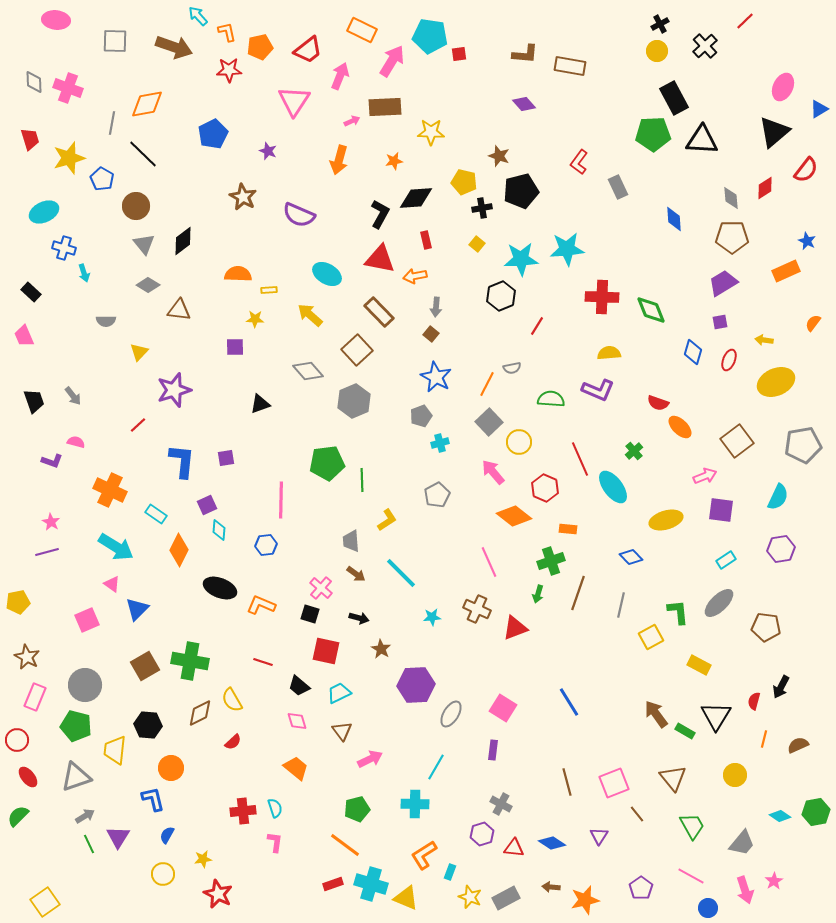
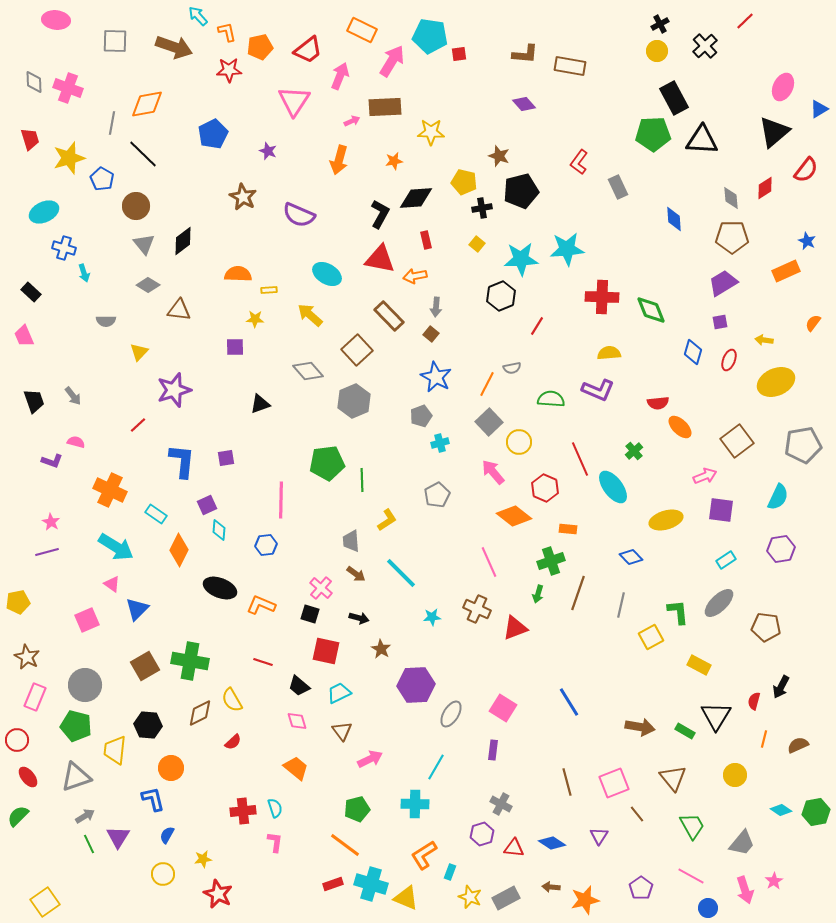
brown rectangle at (379, 312): moved 10 px right, 4 px down
red semicircle at (658, 403): rotated 25 degrees counterclockwise
brown arrow at (656, 714): moved 16 px left, 13 px down; rotated 136 degrees clockwise
cyan diamond at (780, 816): moved 1 px right, 6 px up
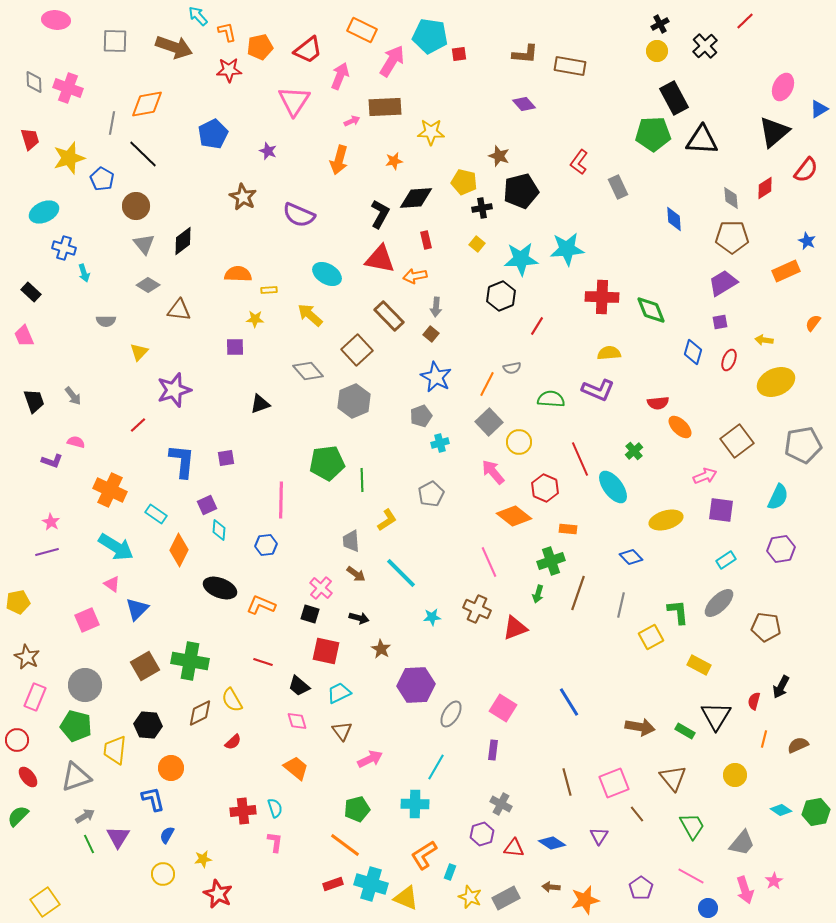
gray pentagon at (437, 495): moved 6 px left, 1 px up
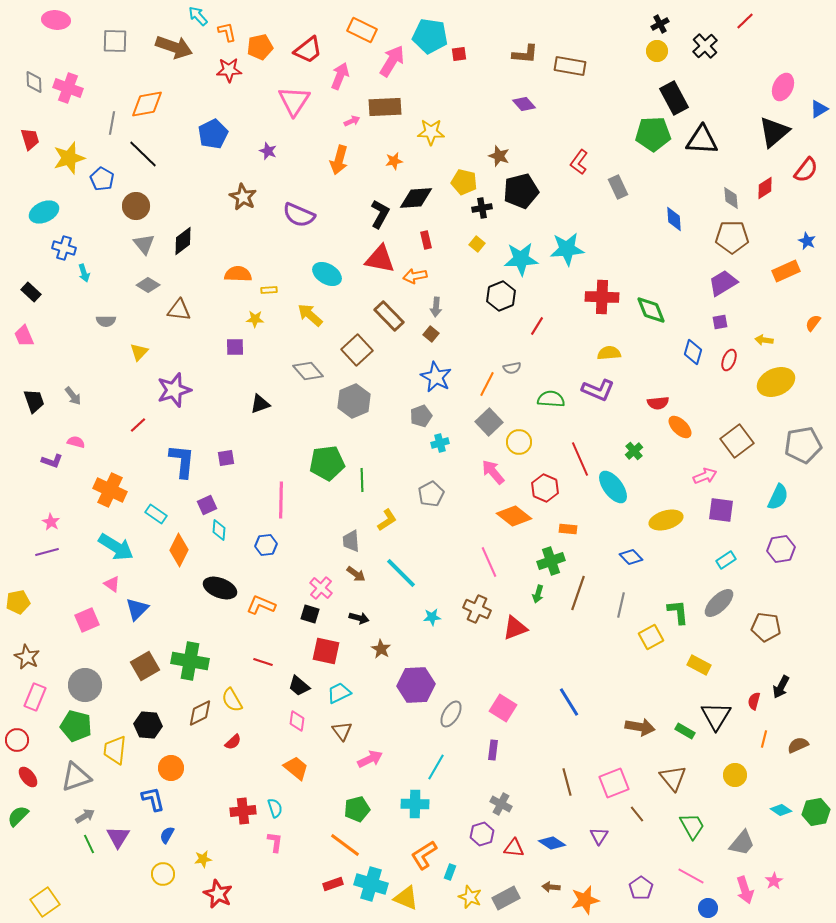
pink diamond at (297, 721): rotated 25 degrees clockwise
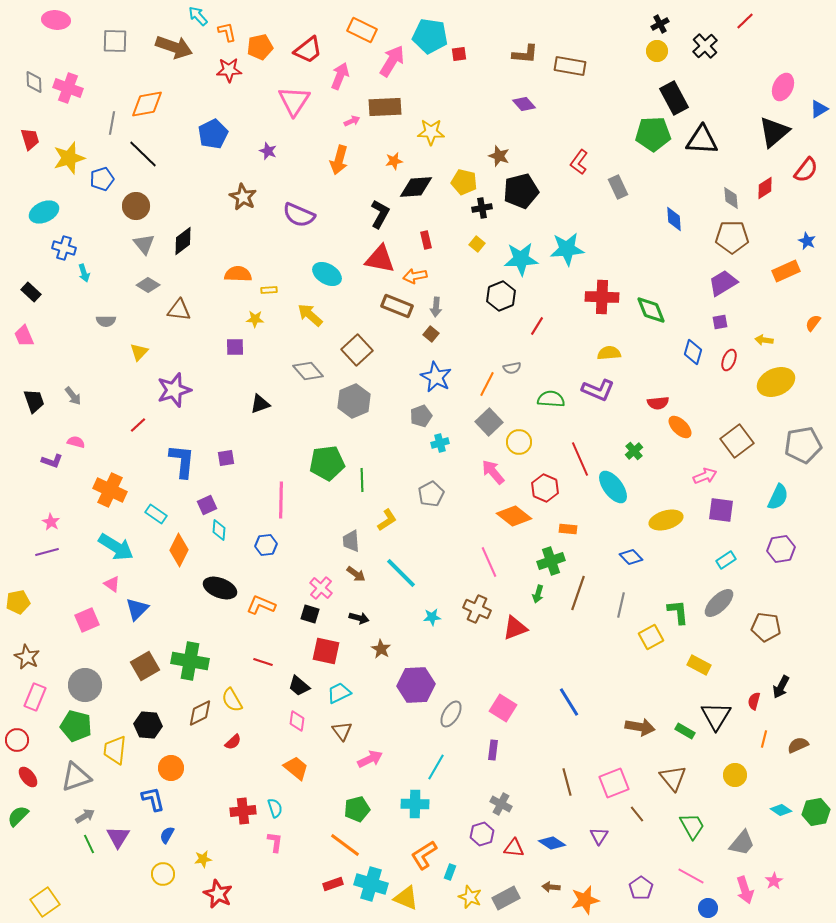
blue pentagon at (102, 179): rotated 25 degrees clockwise
black diamond at (416, 198): moved 11 px up
brown rectangle at (389, 316): moved 8 px right, 10 px up; rotated 24 degrees counterclockwise
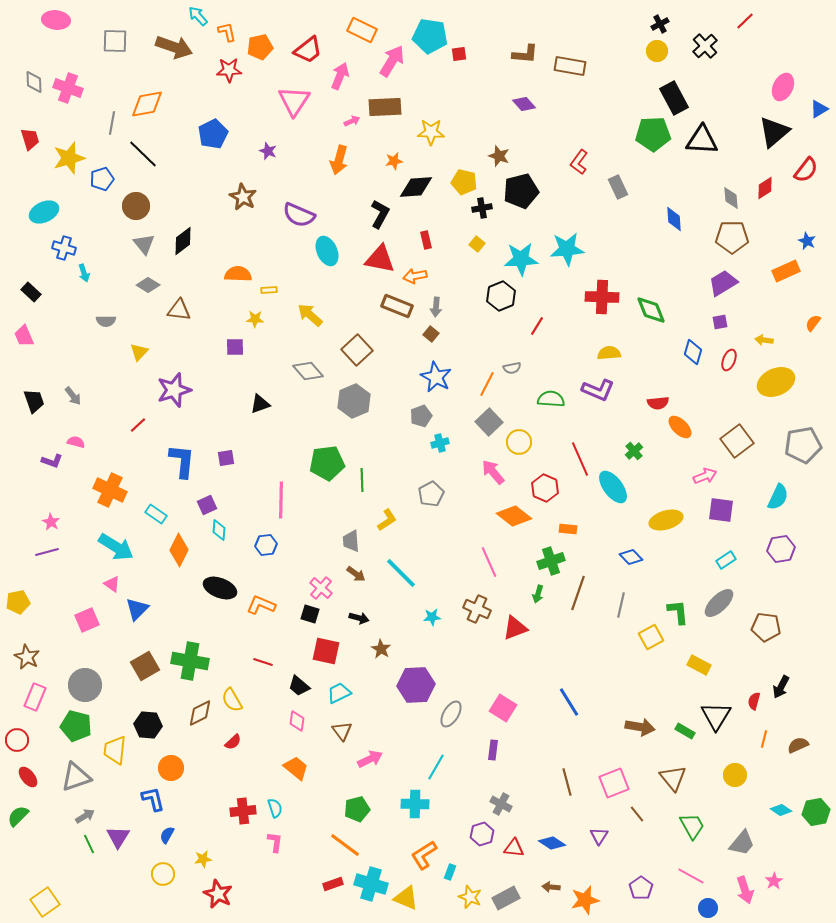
cyan ellipse at (327, 274): moved 23 px up; rotated 36 degrees clockwise
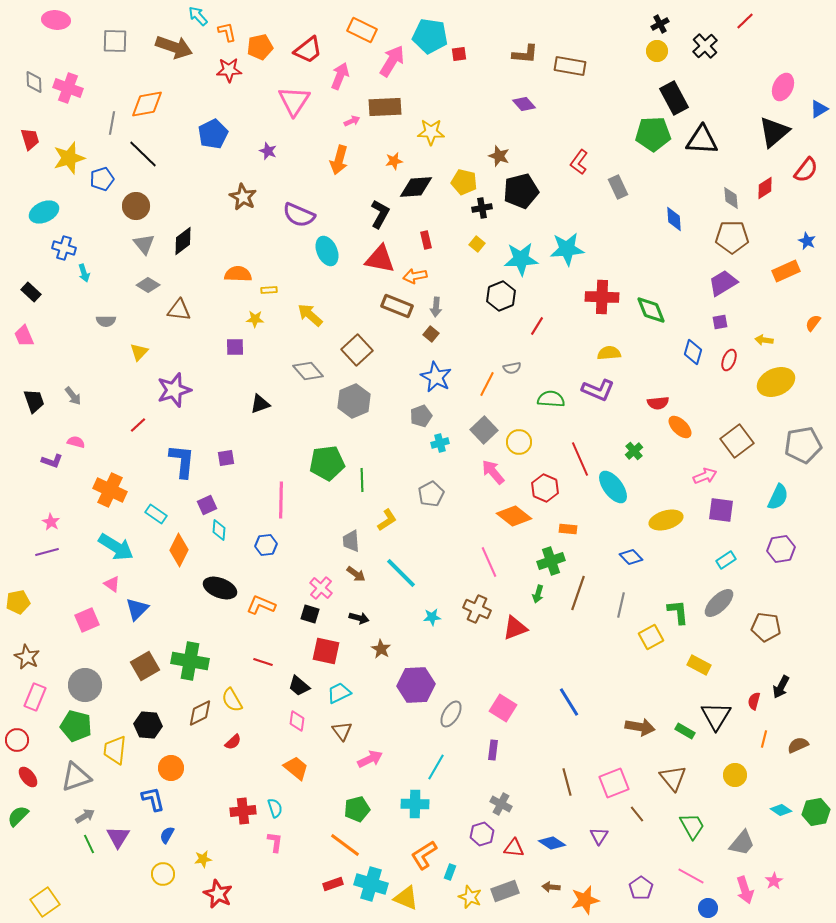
gray square at (489, 422): moved 5 px left, 8 px down
gray rectangle at (506, 898): moved 1 px left, 7 px up; rotated 8 degrees clockwise
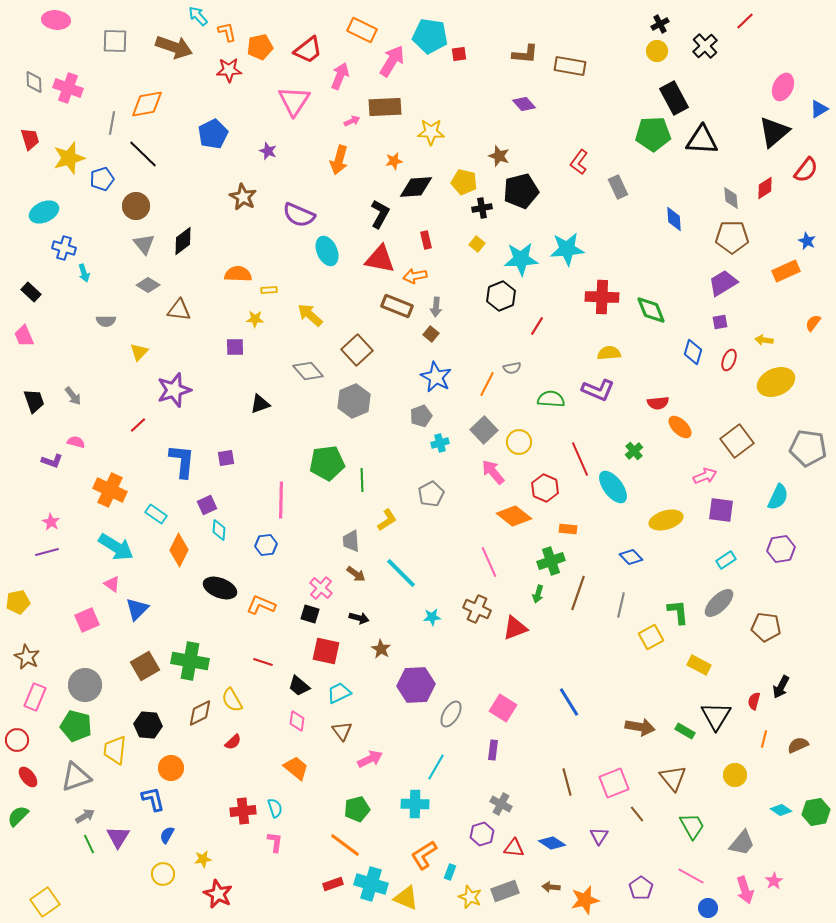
gray pentagon at (803, 445): moved 5 px right, 3 px down; rotated 18 degrees clockwise
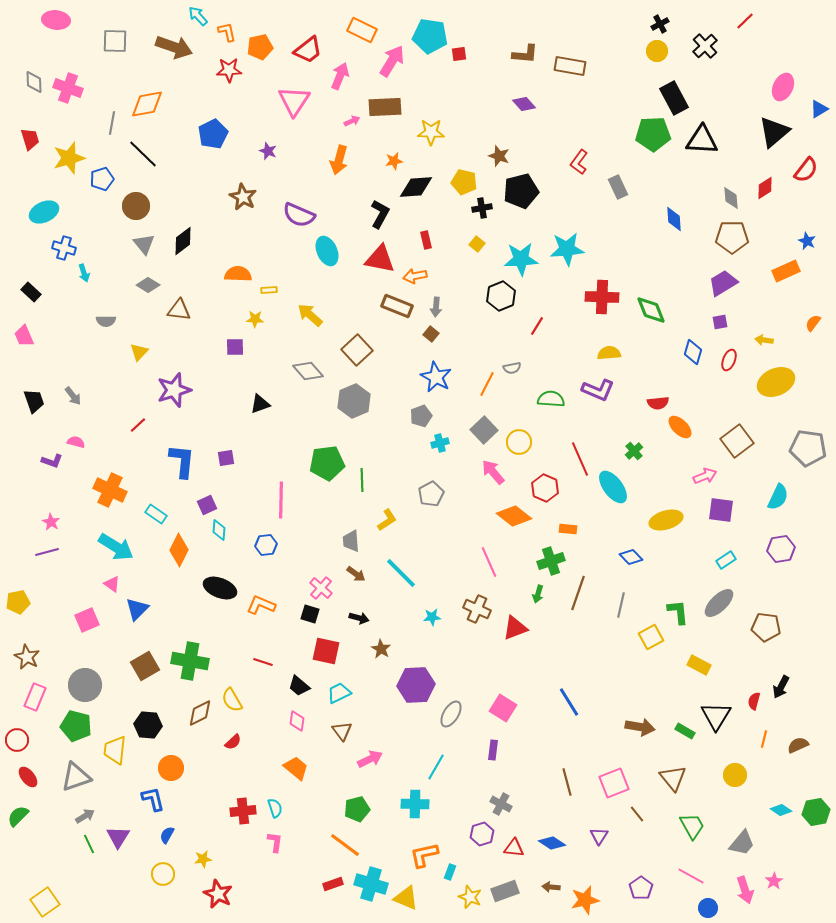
orange L-shape at (424, 855): rotated 20 degrees clockwise
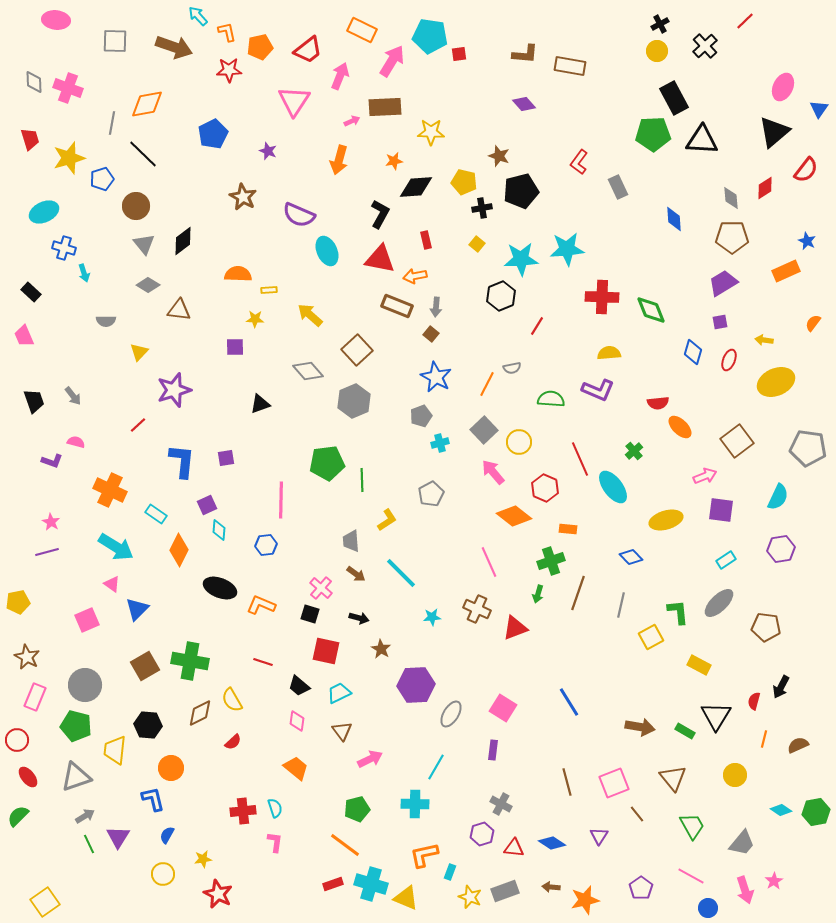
blue triangle at (819, 109): rotated 24 degrees counterclockwise
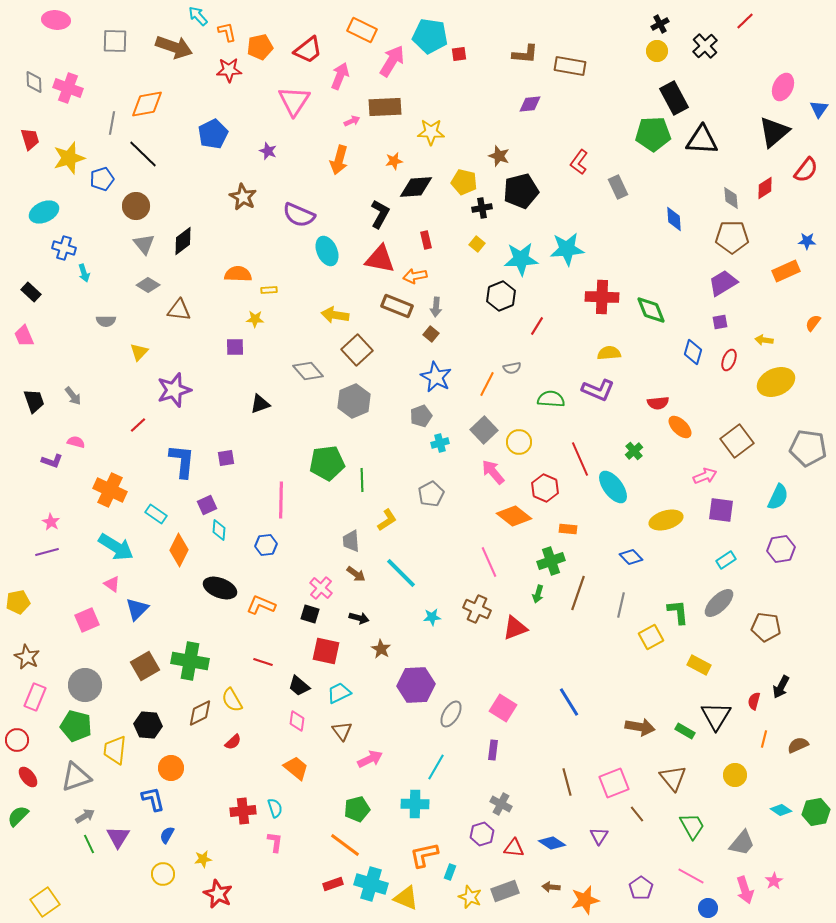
purple diamond at (524, 104): moved 6 px right; rotated 55 degrees counterclockwise
blue star at (807, 241): rotated 24 degrees counterclockwise
yellow arrow at (310, 315): moved 25 px right; rotated 32 degrees counterclockwise
